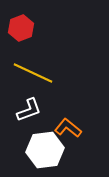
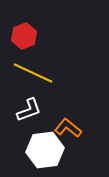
red hexagon: moved 3 px right, 8 px down
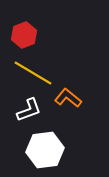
red hexagon: moved 1 px up
yellow line: rotated 6 degrees clockwise
orange L-shape: moved 30 px up
